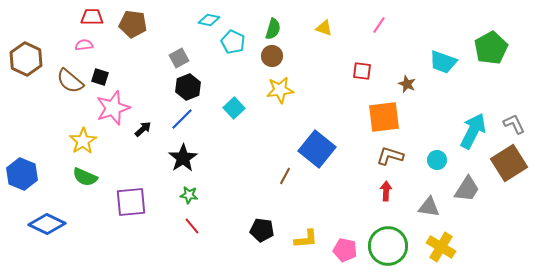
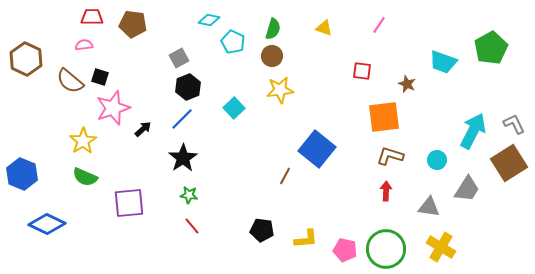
purple square at (131, 202): moved 2 px left, 1 px down
green circle at (388, 246): moved 2 px left, 3 px down
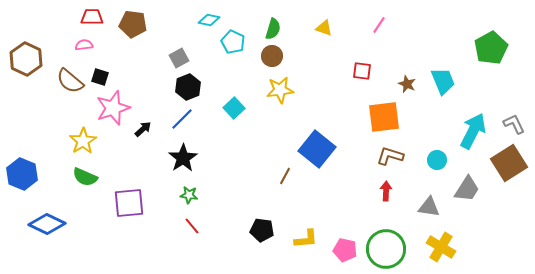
cyan trapezoid at (443, 62): moved 19 px down; rotated 132 degrees counterclockwise
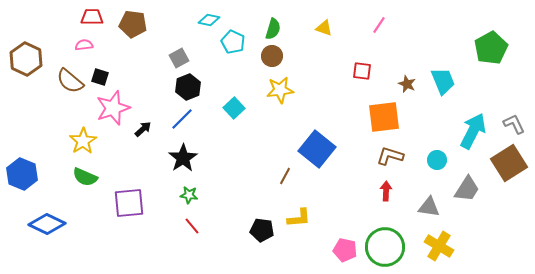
yellow L-shape at (306, 239): moved 7 px left, 21 px up
yellow cross at (441, 247): moved 2 px left, 1 px up
green circle at (386, 249): moved 1 px left, 2 px up
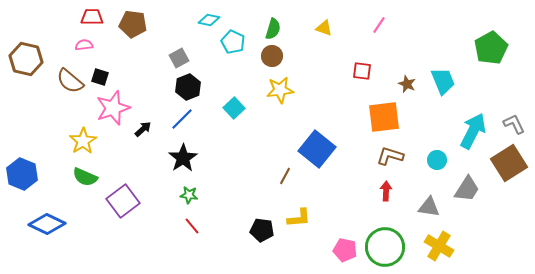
brown hexagon at (26, 59): rotated 12 degrees counterclockwise
purple square at (129, 203): moved 6 px left, 2 px up; rotated 32 degrees counterclockwise
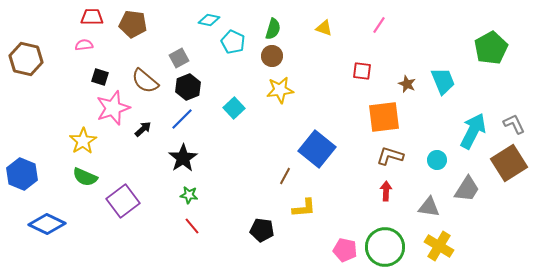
brown semicircle at (70, 81): moved 75 px right
yellow L-shape at (299, 218): moved 5 px right, 10 px up
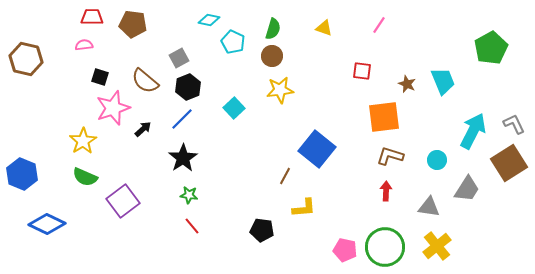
yellow cross at (439, 246): moved 2 px left; rotated 20 degrees clockwise
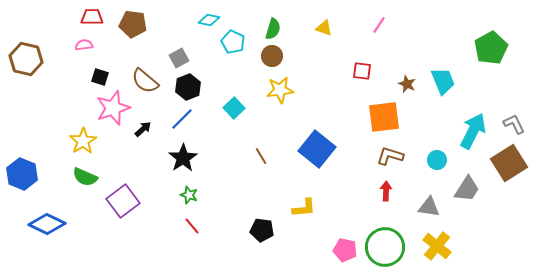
brown line at (285, 176): moved 24 px left, 20 px up; rotated 60 degrees counterclockwise
green star at (189, 195): rotated 12 degrees clockwise
yellow cross at (437, 246): rotated 12 degrees counterclockwise
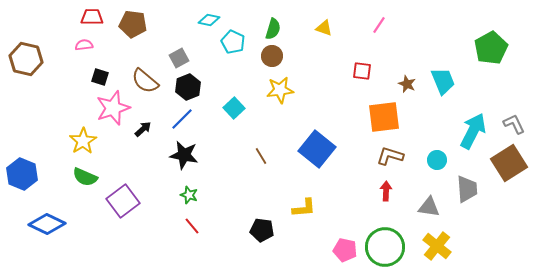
black star at (183, 158): moved 1 px right, 3 px up; rotated 28 degrees counterclockwise
gray trapezoid at (467, 189): rotated 36 degrees counterclockwise
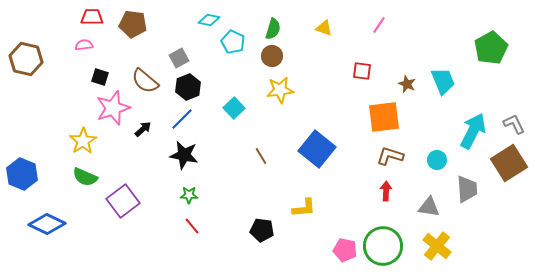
green star at (189, 195): rotated 18 degrees counterclockwise
green circle at (385, 247): moved 2 px left, 1 px up
